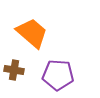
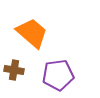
purple pentagon: rotated 12 degrees counterclockwise
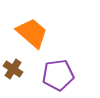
brown cross: moved 1 px left, 1 px up; rotated 24 degrees clockwise
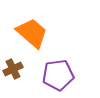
brown cross: rotated 30 degrees clockwise
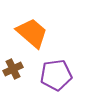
purple pentagon: moved 2 px left
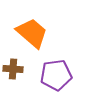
brown cross: rotated 30 degrees clockwise
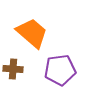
purple pentagon: moved 4 px right, 5 px up
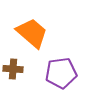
purple pentagon: moved 1 px right, 3 px down
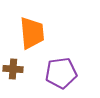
orange trapezoid: rotated 44 degrees clockwise
